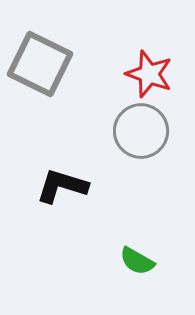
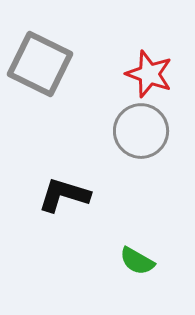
black L-shape: moved 2 px right, 9 px down
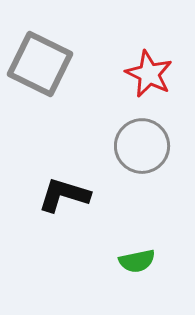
red star: rotated 6 degrees clockwise
gray circle: moved 1 px right, 15 px down
green semicircle: rotated 42 degrees counterclockwise
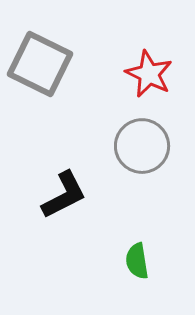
black L-shape: rotated 136 degrees clockwise
green semicircle: rotated 93 degrees clockwise
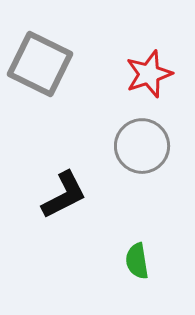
red star: rotated 27 degrees clockwise
